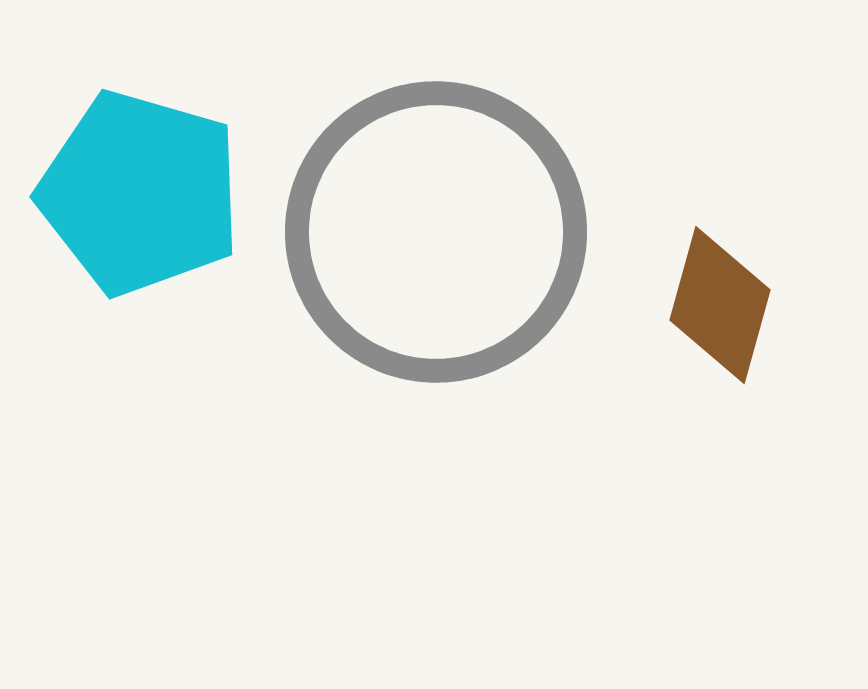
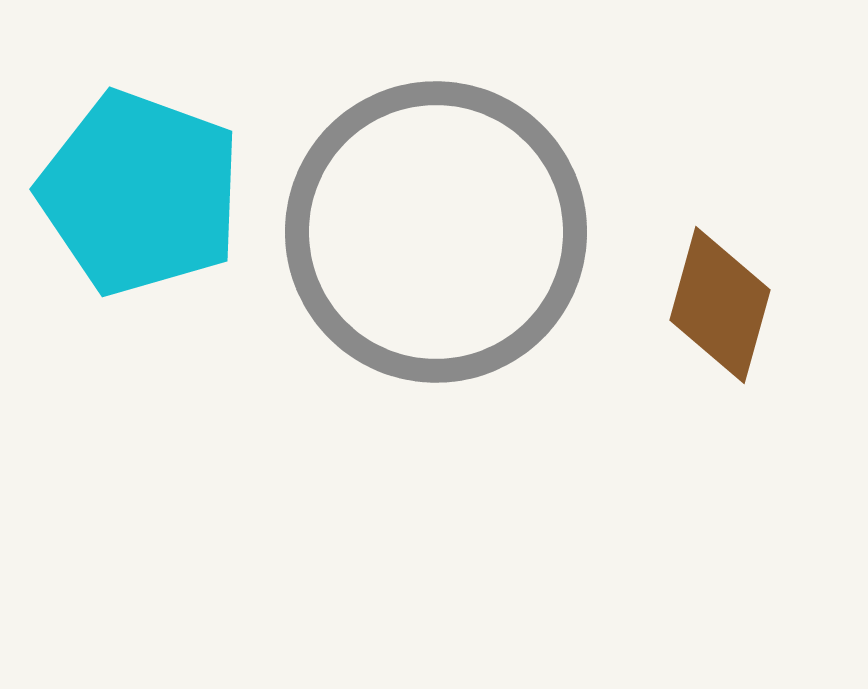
cyan pentagon: rotated 4 degrees clockwise
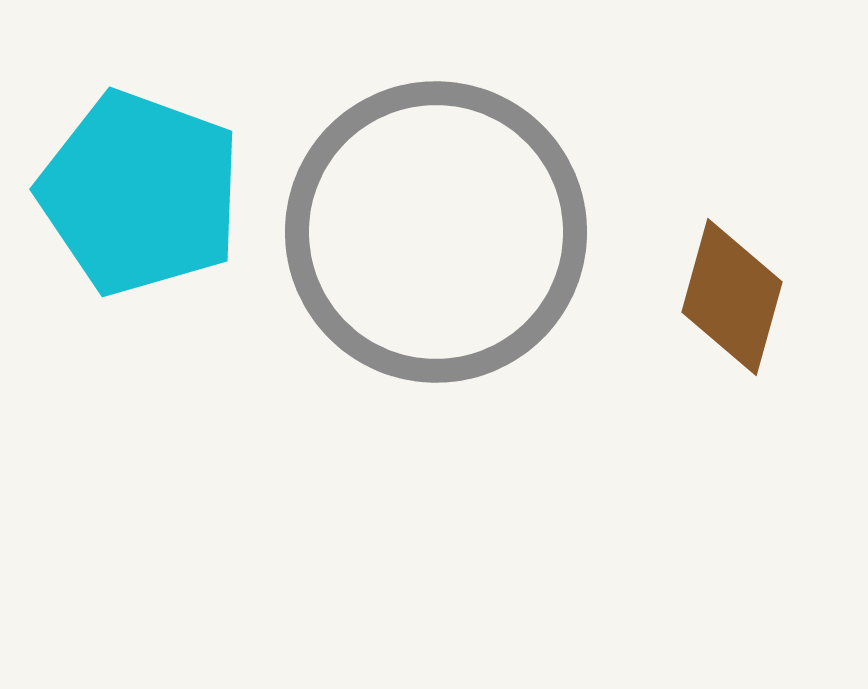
brown diamond: moved 12 px right, 8 px up
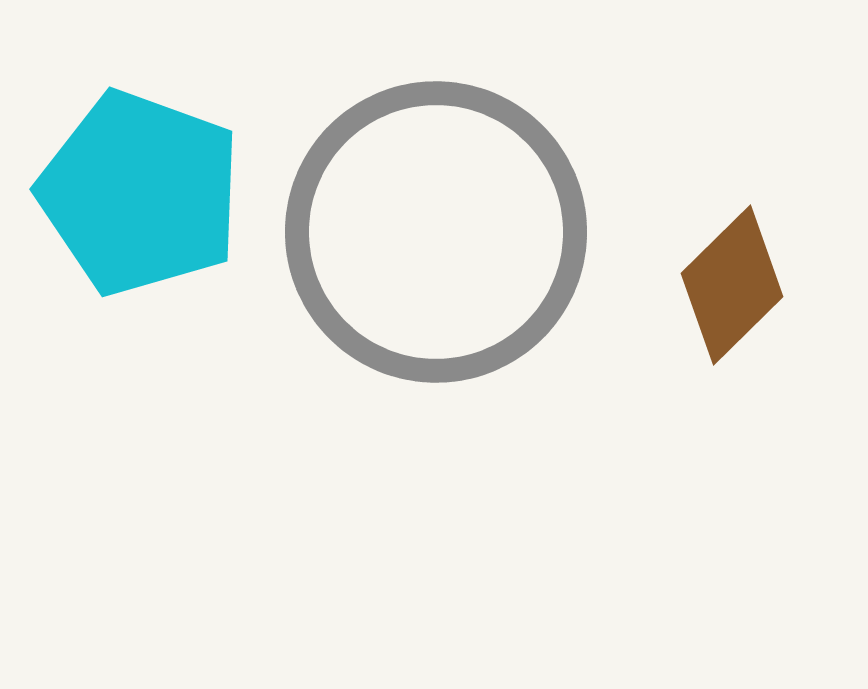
brown diamond: moved 12 px up; rotated 30 degrees clockwise
